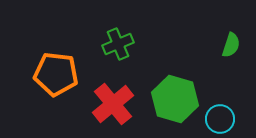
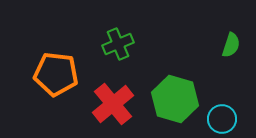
cyan circle: moved 2 px right
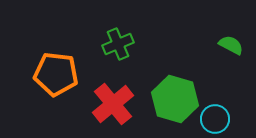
green semicircle: rotated 80 degrees counterclockwise
cyan circle: moved 7 px left
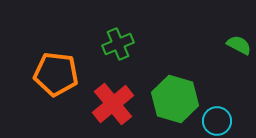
green semicircle: moved 8 px right
cyan circle: moved 2 px right, 2 px down
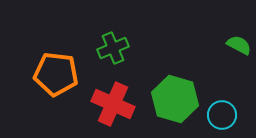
green cross: moved 5 px left, 4 px down
red cross: rotated 27 degrees counterclockwise
cyan circle: moved 5 px right, 6 px up
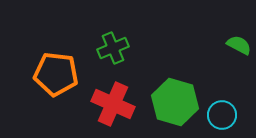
green hexagon: moved 3 px down
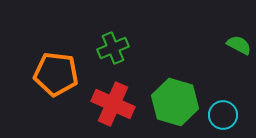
cyan circle: moved 1 px right
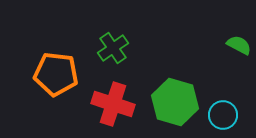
green cross: rotated 12 degrees counterclockwise
red cross: rotated 6 degrees counterclockwise
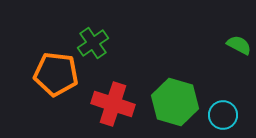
green cross: moved 20 px left, 5 px up
